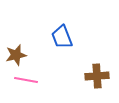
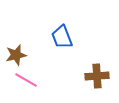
pink line: rotated 20 degrees clockwise
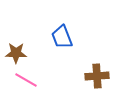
brown star: moved 2 px up; rotated 15 degrees clockwise
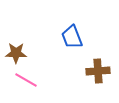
blue trapezoid: moved 10 px right
brown cross: moved 1 px right, 5 px up
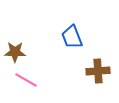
brown star: moved 1 px left, 1 px up
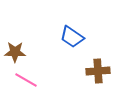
blue trapezoid: rotated 35 degrees counterclockwise
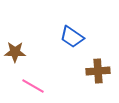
pink line: moved 7 px right, 6 px down
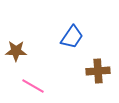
blue trapezoid: rotated 90 degrees counterclockwise
brown star: moved 1 px right, 1 px up
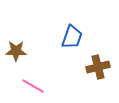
blue trapezoid: rotated 15 degrees counterclockwise
brown cross: moved 4 px up; rotated 10 degrees counterclockwise
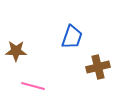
pink line: rotated 15 degrees counterclockwise
